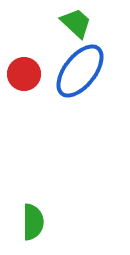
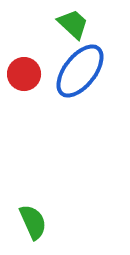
green trapezoid: moved 3 px left, 1 px down
green semicircle: rotated 24 degrees counterclockwise
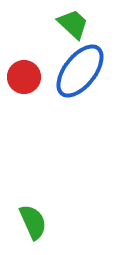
red circle: moved 3 px down
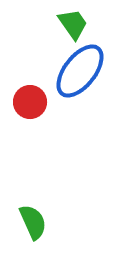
green trapezoid: rotated 12 degrees clockwise
red circle: moved 6 px right, 25 px down
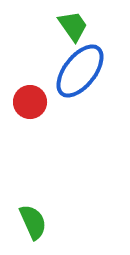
green trapezoid: moved 2 px down
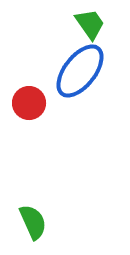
green trapezoid: moved 17 px right, 2 px up
red circle: moved 1 px left, 1 px down
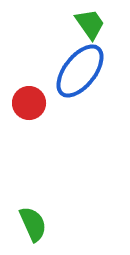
green semicircle: moved 2 px down
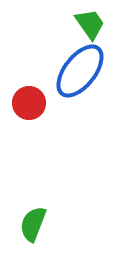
green semicircle: rotated 135 degrees counterclockwise
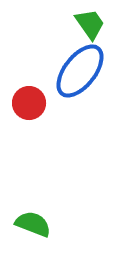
green semicircle: rotated 90 degrees clockwise
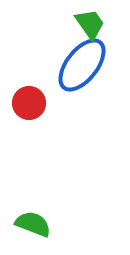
blue ellipse: moved 2 px right, 6 px up
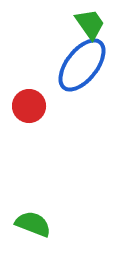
red circle: moved 3 px down
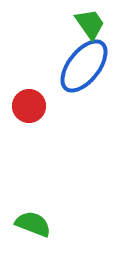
blue ellipse: moved 2 px right, 1 px down
